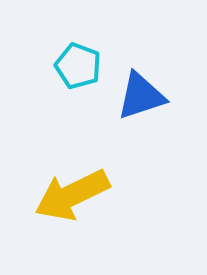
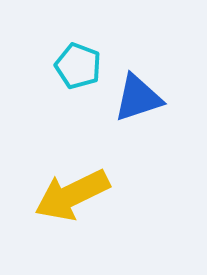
blue triangle: moved 3 px left, 2 px down
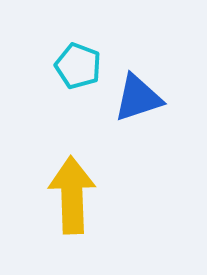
yellow arrow: rotated 114 degrees clockwise
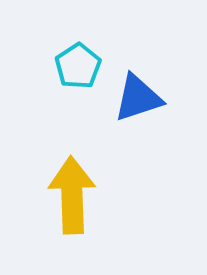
cyan pentagon: rotated 18 degrees clockwise
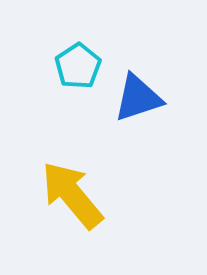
yellow arrow: rotated 38 degrees counterclockwise
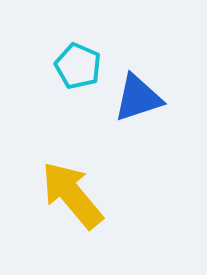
cyan pentagon: rotated 15 degrees counterclockwise
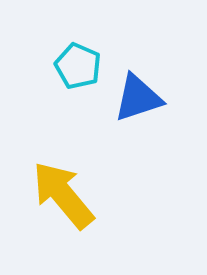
yellow arrow: moved 9 px left
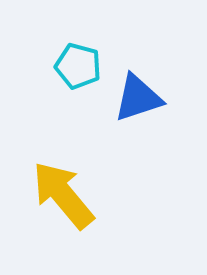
cyan pentagon: rotated 9 degrees counterclockwise
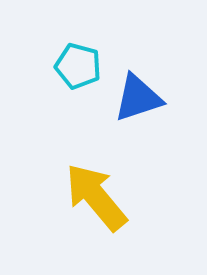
yellow arrow: moved 33 px right, 2 px down
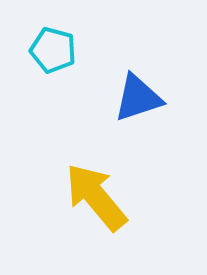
cyan pentagon: moved 25 px left, 16 px up
